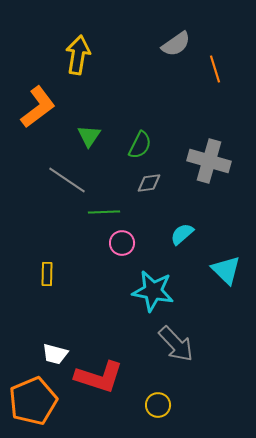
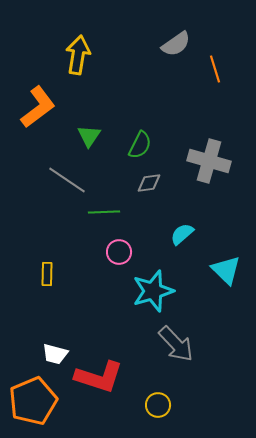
pink circle: moved 3 px left, 9 px down
cyan star: rotated 27 degrees counterclockwise
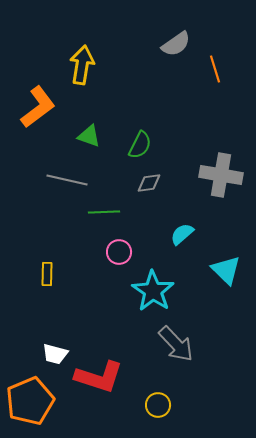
yellow arrow: moved 4 px right, 10 px down
green triangle: rotated 45 degrees counterclockwise
gray cross: moved 12 px right, 14 px down; rotated 6 degrees counterclockwise
gray line: rotated 21 degrees counterclockwise
cyan star: rotated 21 degrees counterclockwise
orange pentagon: moved 3 px left
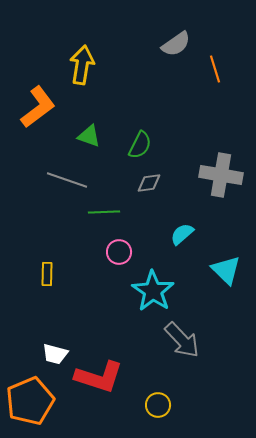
gray line: rotated 6 degrees clockwise
gray arrow: moved 6 px right, 4 px up
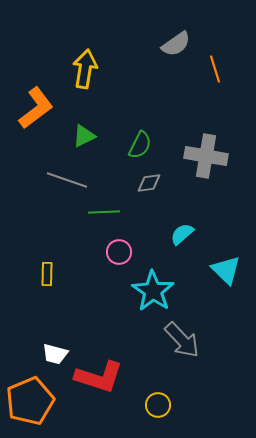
yellow arrow: moved 3 px right, 4 px down
orange L-shape: moved 2 px left, 1 px down
green triangle: moved 5 px left; rotated 45 degrees counterclockwise
gray cross: moved 15 px left, 19 px up
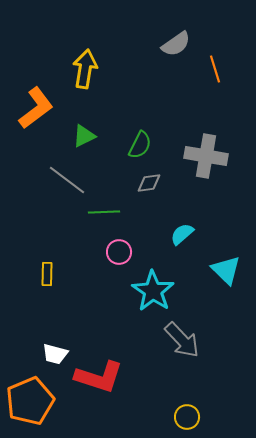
gray line: rotated 18 degrees clockwise
yellow circle: moved 29 px right, 12 px down
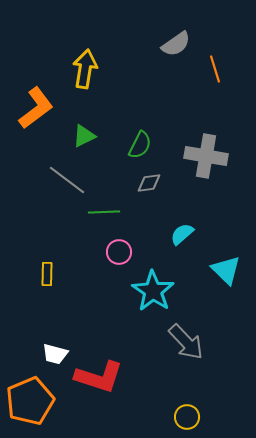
gray arrow: moved 4 px right, 2 px down
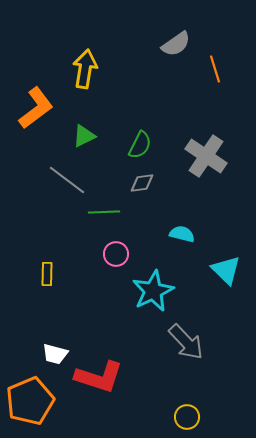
gray cross: rotated 24 degrees clockwise
gray diamond: moved 7 px left
cyan semicircle: rotated 55 degrees clockwise
pink circle: moved 3 px left, 2 px down
cyan star: rotated 12 degrees clockwise
